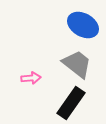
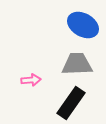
gray trapezoid: rotated 40 degrees counterclockwise
pink arrow: moved 2 px down
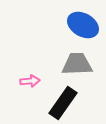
pink arrow: moved 1 px left, 1 px down
black rectangle: moved 8 px left
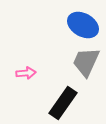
gray trapezoid: moved 9 px right, 2 px up; rotated 64 degrees counterclockwise
pink arrow: moved 4 px left, 8 px up
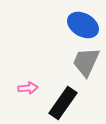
pink arrow: moved 2 px right, 15 px down
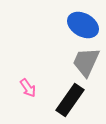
pink arrow: rotated 60 degrees clockwise
black rectangle: moved 7 px right, 3 px up
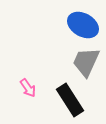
black rectangle: rotated 68 degrees counterclockwise
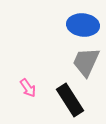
blue ellipse: rotated 24 degrees counterclockwise
